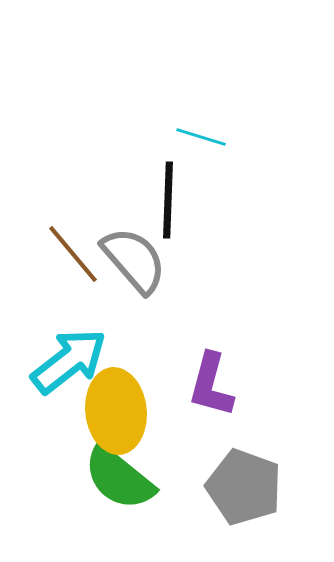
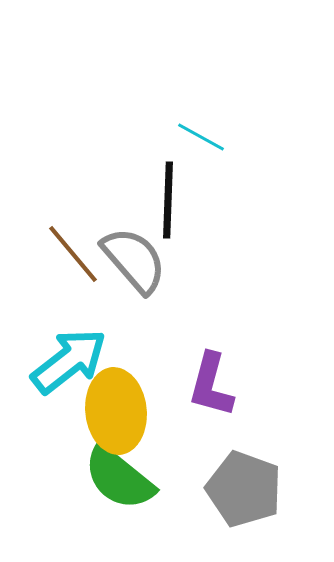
cyan line: rotated 12 degrees clockwise
gray pentagon: moved 2 px down
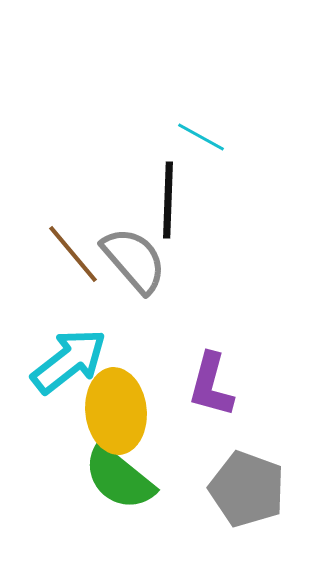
gray pentagon: moved 3 px right
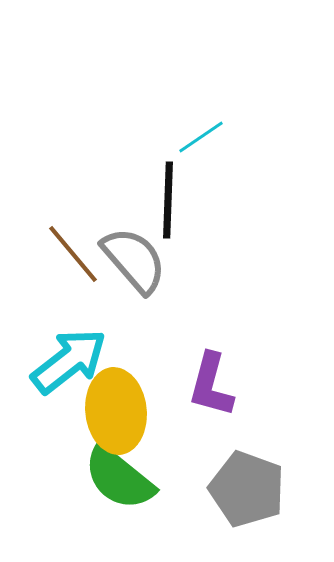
cyan line: rotated 63 degrees counterclockwise
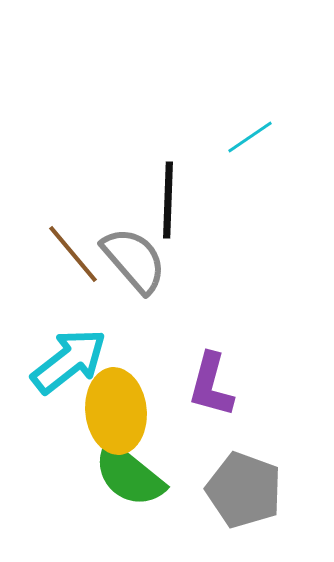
cyan line: moved 49 px right
green semicircle: moved 10 px right, 3 px up
gray pentagon: moved 3 px left, 1 px down
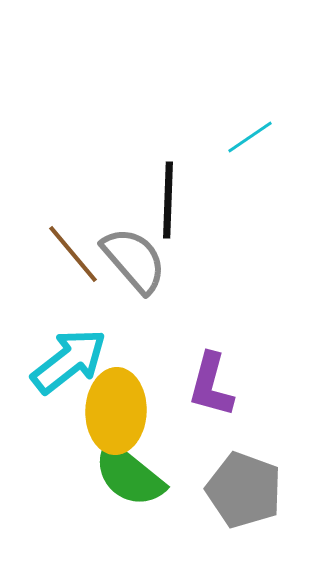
yellow ellipse: rotated 8 degrees clockwise
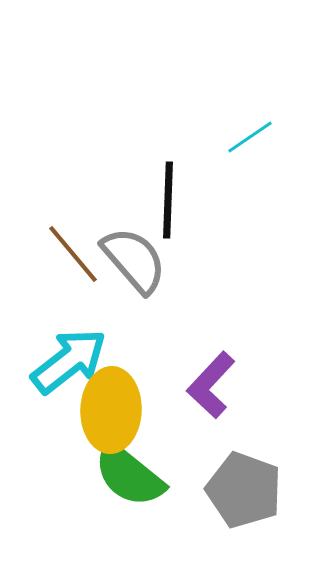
purple L-shape: rotated 28 degrees clockwise
yellow ellipse: moved 5 px left, 1 px up
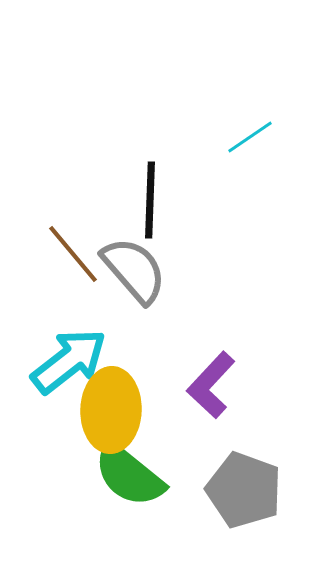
black line: moved 18 px left
gray semicircle: moved 10 px down
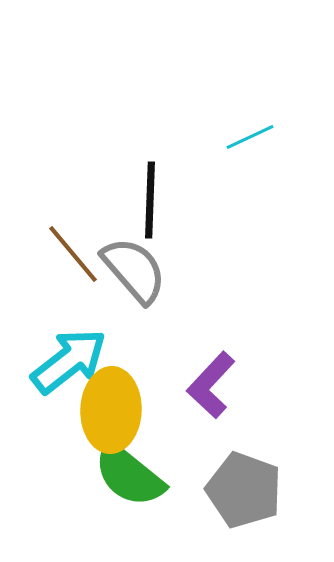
cyan line: rotated 9 degrees clockwise
